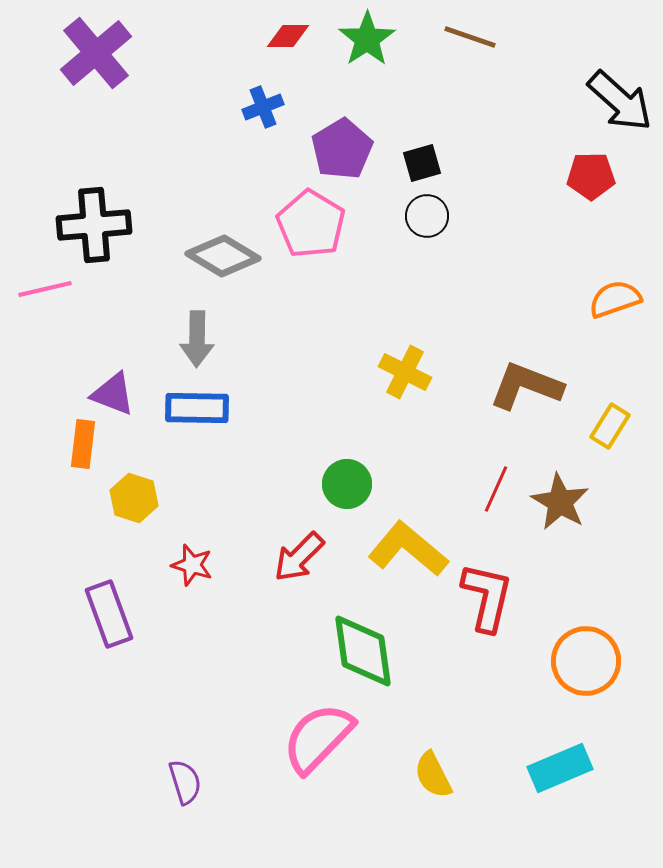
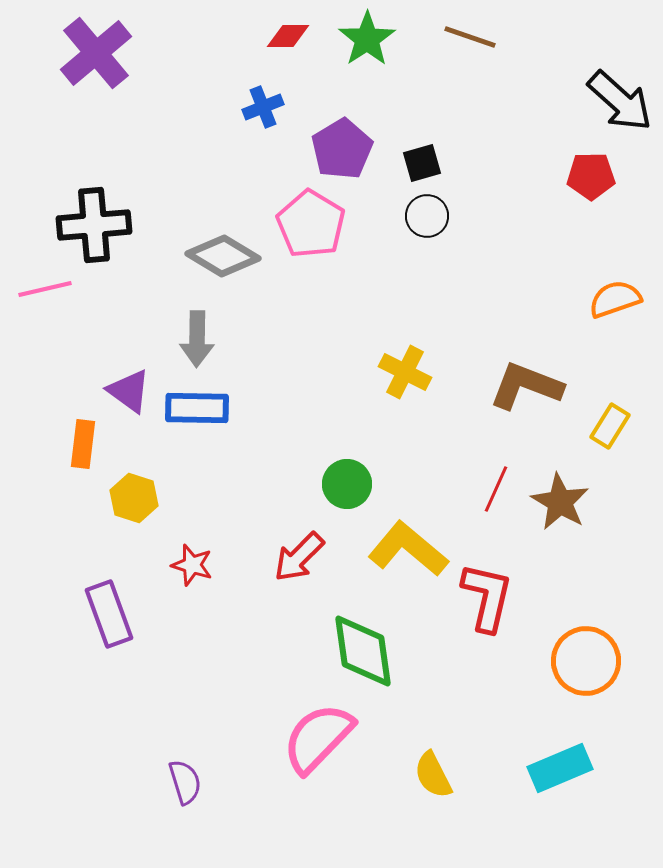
purple triangle: moved 16 px right, 3 px up; rotated 15 degrees clockwise
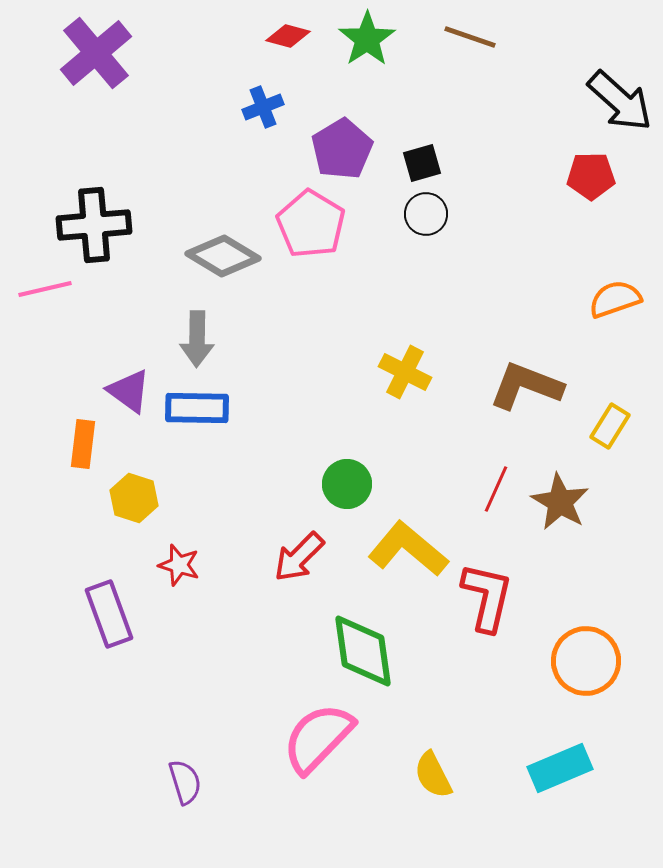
red diamond: rotated 15 degrees clockwise
black circle: moved 1 px left, 2 px up
red star: moved 13 px left
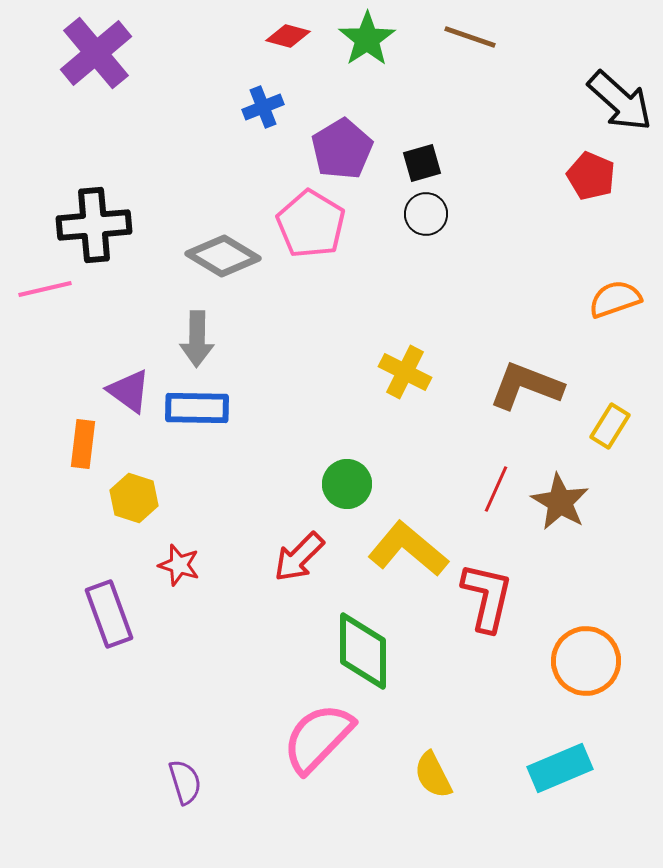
red pentagon: rotated 24 degrees clockwise
green diamond: rotated 8 degrees clockwise
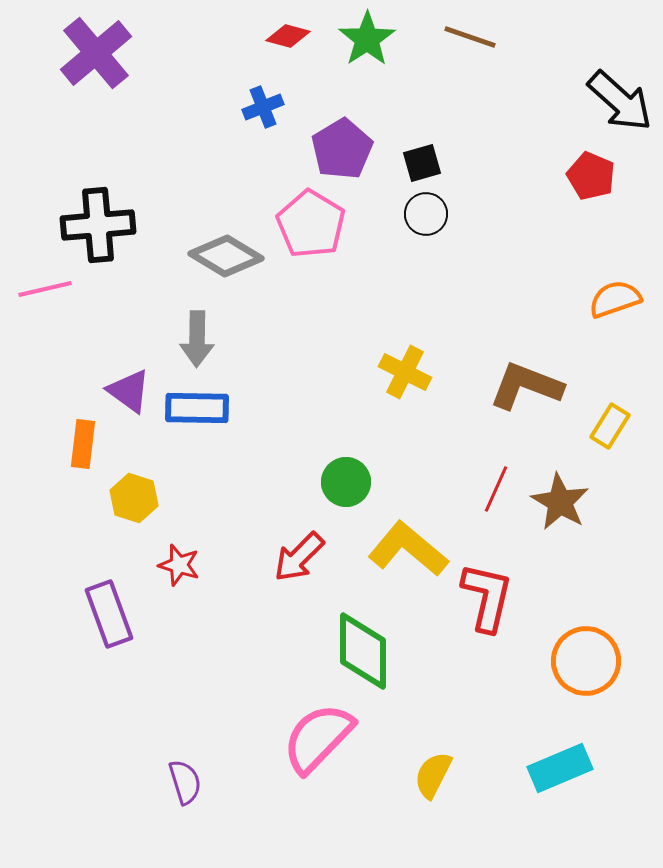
black cross: moved 4 px right
gray diamond: moved 3 px right
green circle: moved 1 px left, 2 px up
yellow semicircle: rotated 54 degrees clockwise
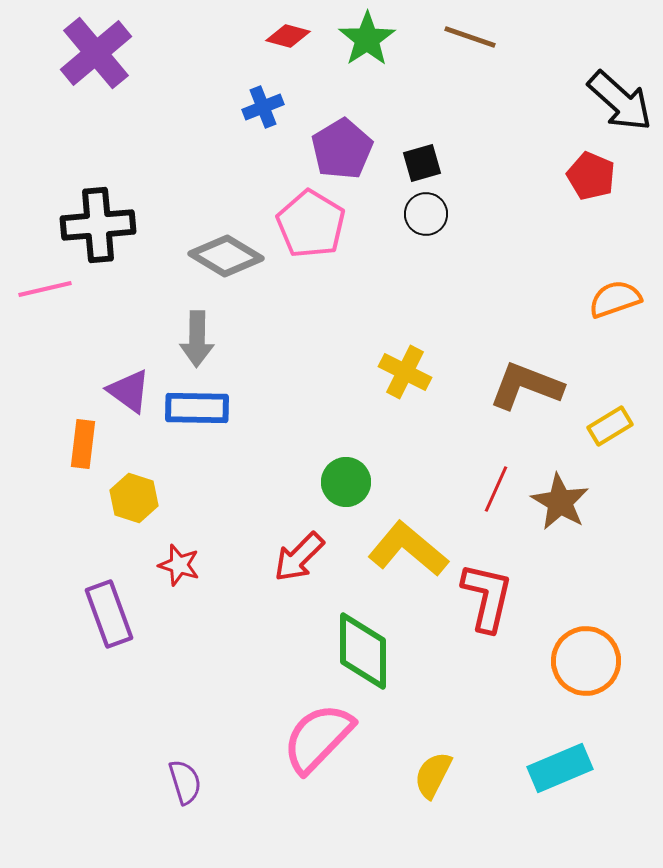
yellow rectangle: rotated 27 degrees clockwise
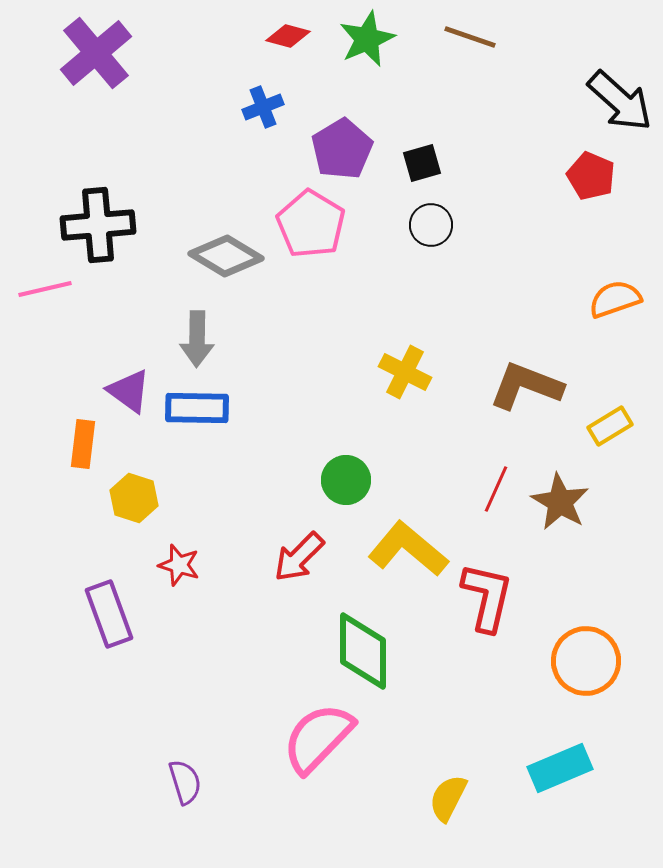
green star: rotated 10 degrees clockwise
black circle: moved 5 px right, 11 px down
green circle: moved 2 px up
yellow semicircle: moved 15 px right, 23 px down
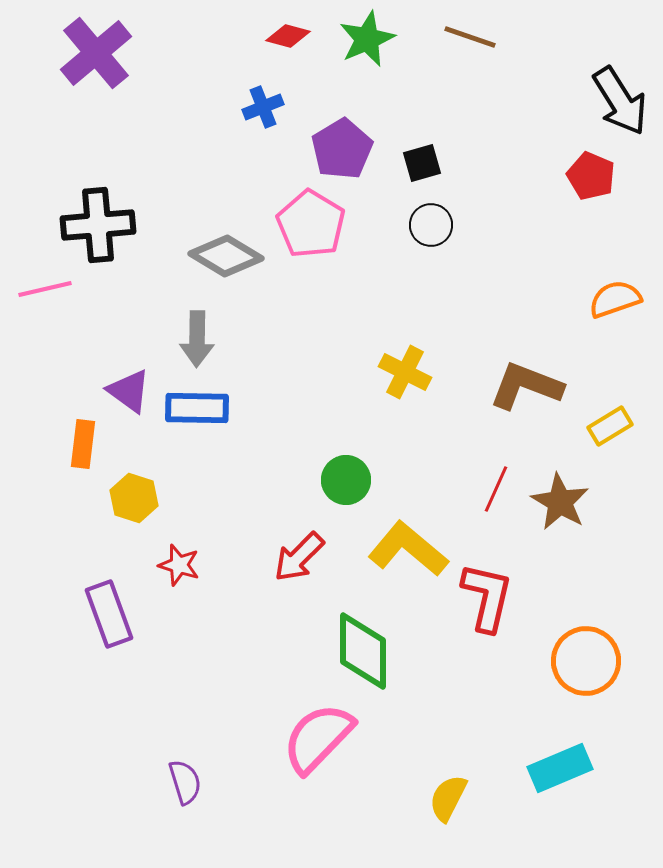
black arrow: rotated 16 degrees clockwise
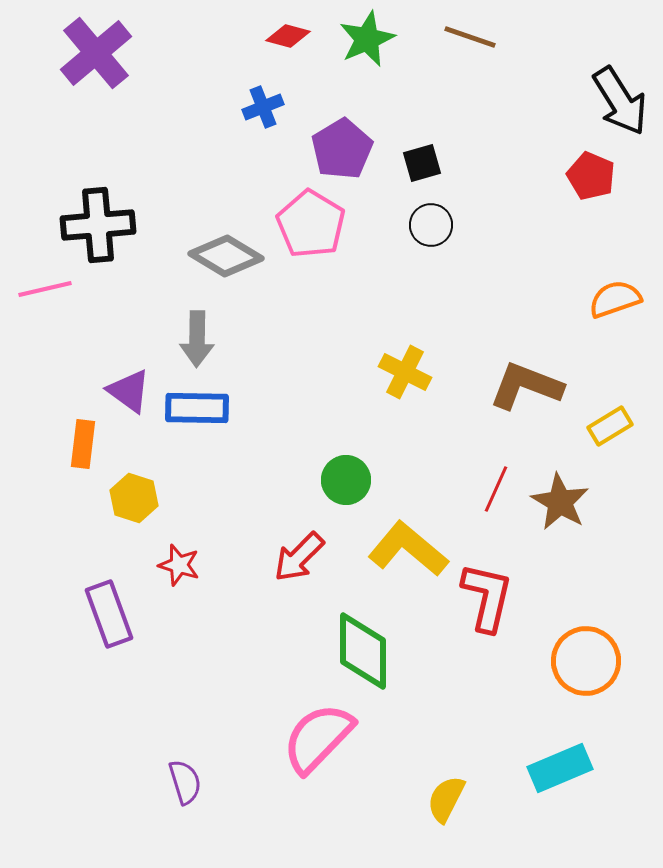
yellow semicircle: moved 2 px left, 1 px down
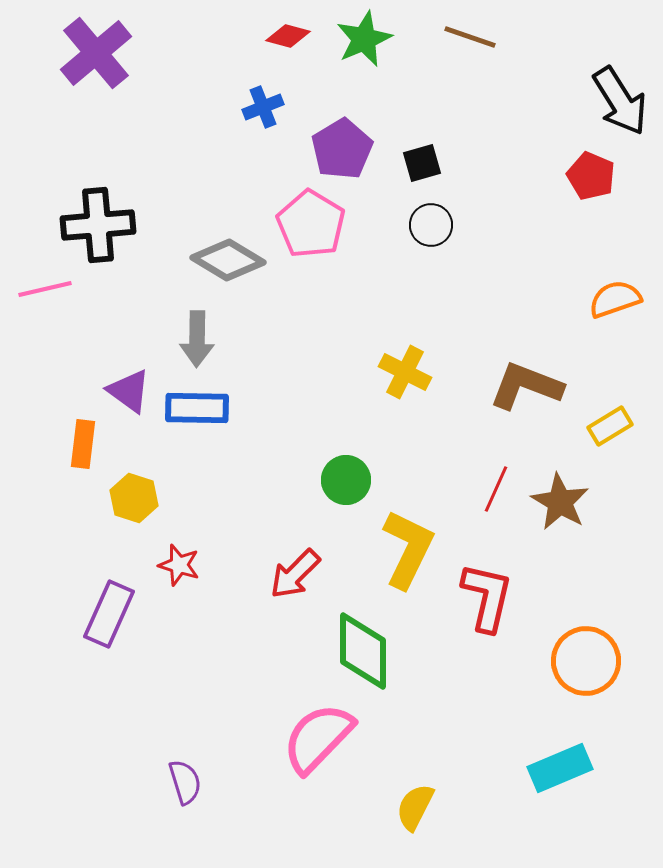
green star: moved 3 px left
gray diamond: moved 2 px right, 4 px down
yellow L-shape: rotated 76 degrees clockwise
red arrow: moved 4 px left, 17 px down
purple rectangle: rotated 44 degrees clockwise
yellow semicircle: moved 31 px left, 8 px down
